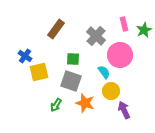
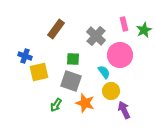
blue cross: rotated 16 degrees counterclockwise
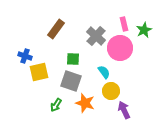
pink circle: moved 7 px up
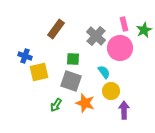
purple arrow: rotated 24 degrees clockwise
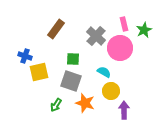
cyan semicircle: rotated 24 degrees counterclockwise
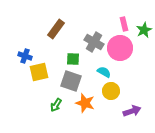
gray cross: moved 2 px left, 6 px down; rotated 12 degrees counterclockwise
purple arrow: moved 8 px right, 1 px down; rotated 72 degrees clockwise
